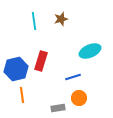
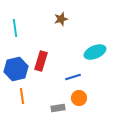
cyan line: moved 19 px left, 7 px down
cyan ellipse: moved 5 px right, 1 px down
orange line: moved 1 px down
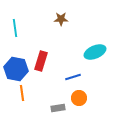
brown star: rotated 16 degrees clockwise
blue hexagon: rotated 25 degrees clockwise
orange line: moved 3 px up
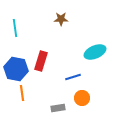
orange circle: moved 3 px right
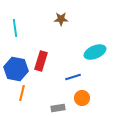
orange line: rotated 21 degrees clockwise
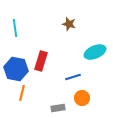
brown star: moved 8 px right, 5 px down; rotated 16 degrees clockwise
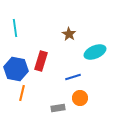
brown star: moved 10 px down; rotated 16 degrees clockwise
orange circle: moved 2 px left
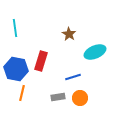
gray rectangle: moved 11 px up
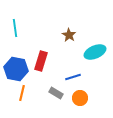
brown star: moved 1 px down
gray rectangle: moved 2 px left, 4 px up; rotated 40 degrees clockwise
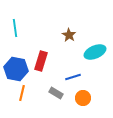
orange circle: moved 3 px right
